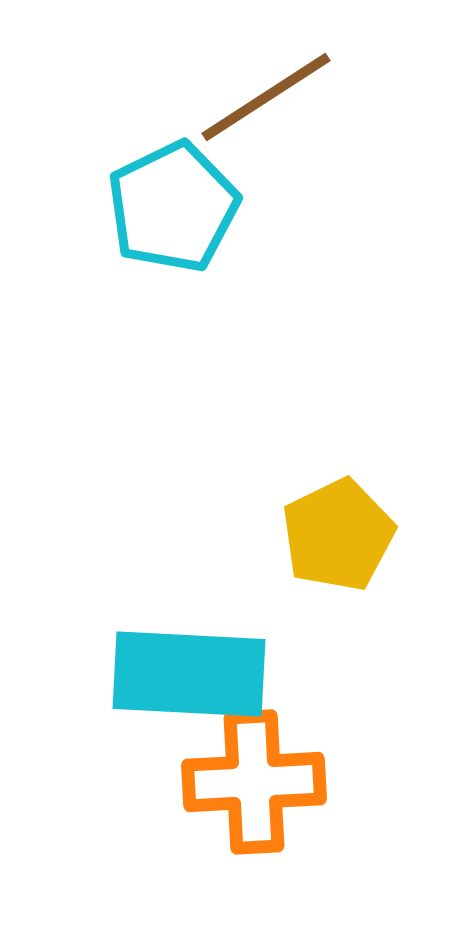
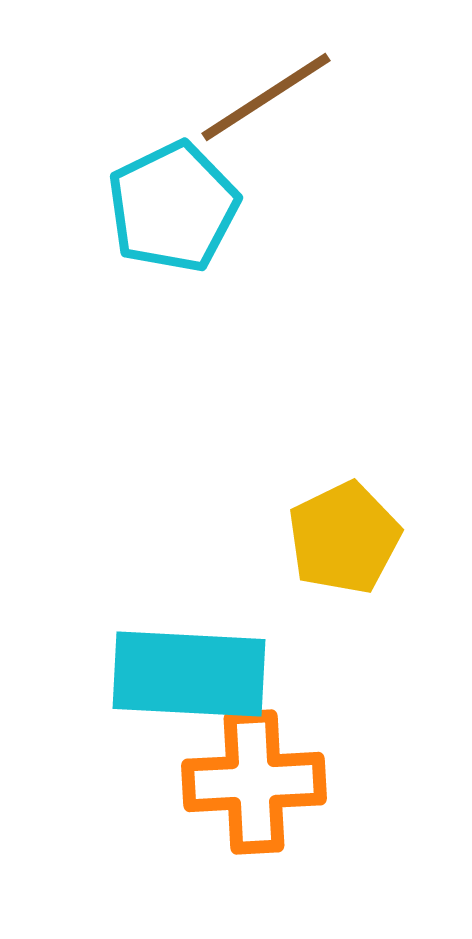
yellow pentagon: moved 6 px right, 3 px down
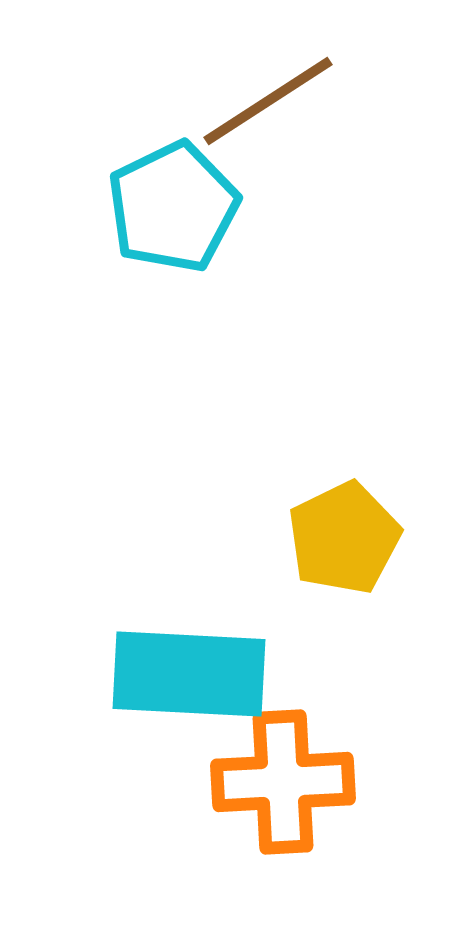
brown line: moved 2 px right, 4 px down
orange cross: moved 29 px right
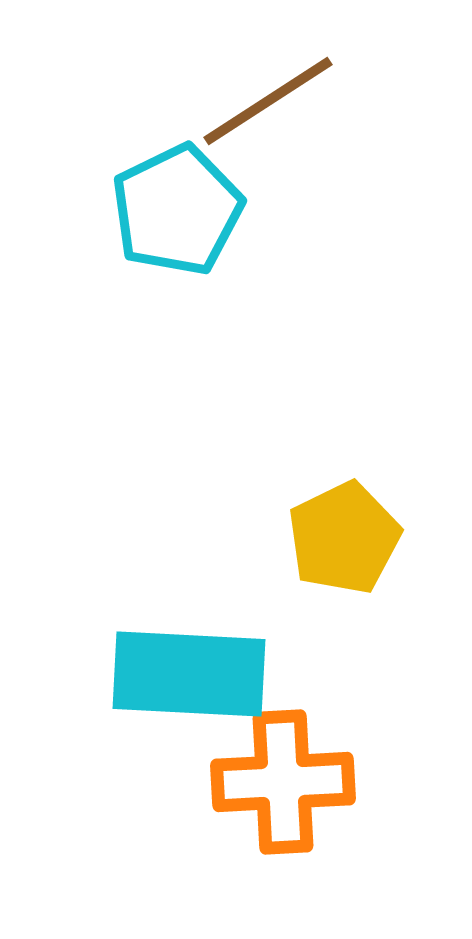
cyan pentagon: moved 4 px right, 3 px down
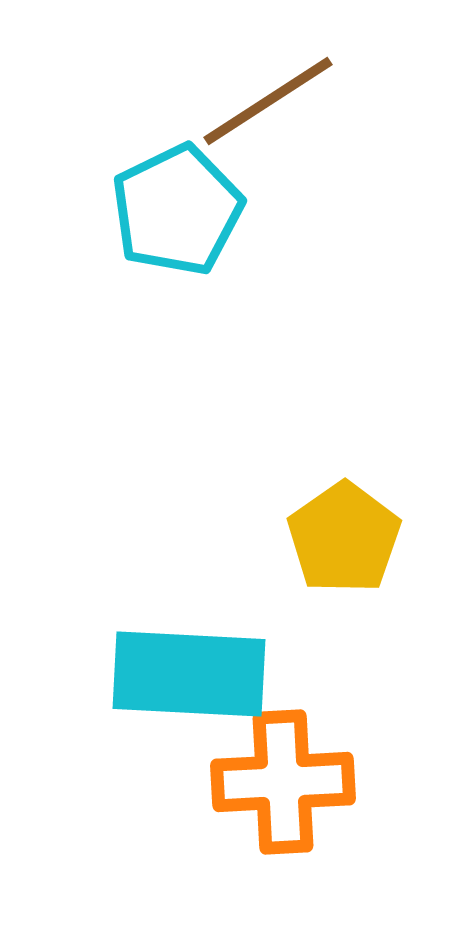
yellow pentagon: rotated 9 degrees counterclockwise
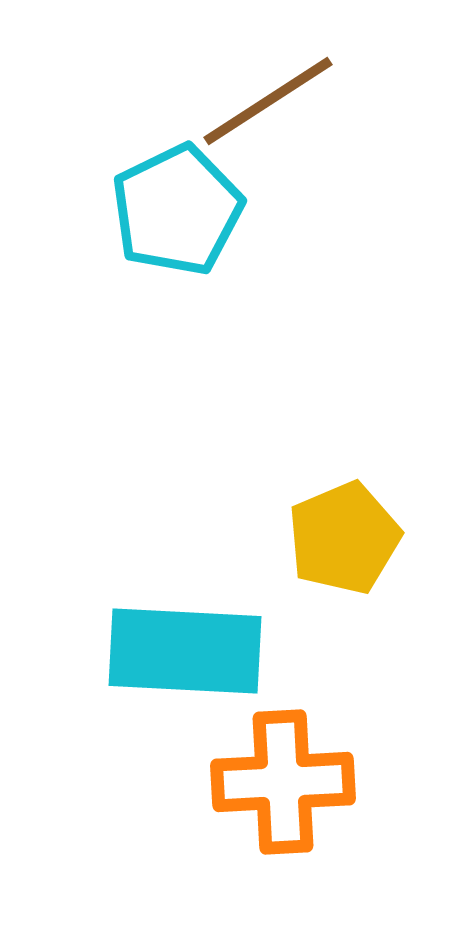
yellow pentagon: rotated 12 degrees clockwise
cyan rectangle: moved 4 px left, 23 px up
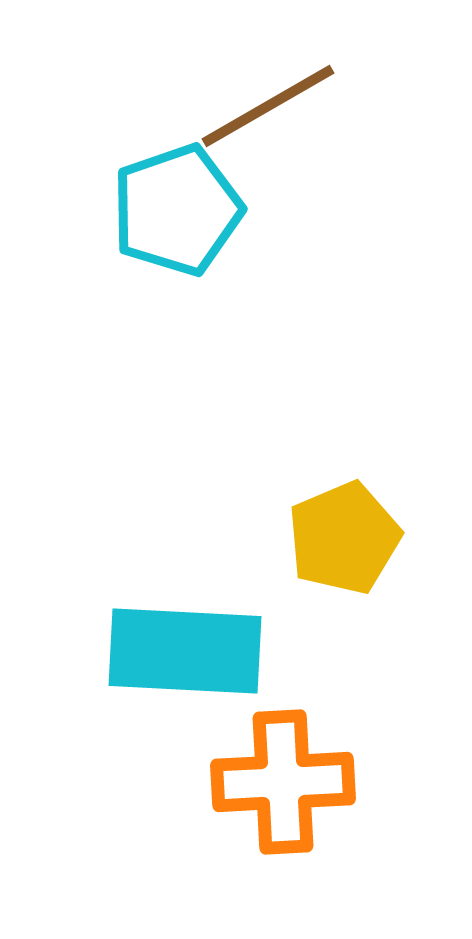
brown line: moved 5 px down; rotated 3 degrees clockwise
cyan pentagon: rotated 7 degrees clockwise
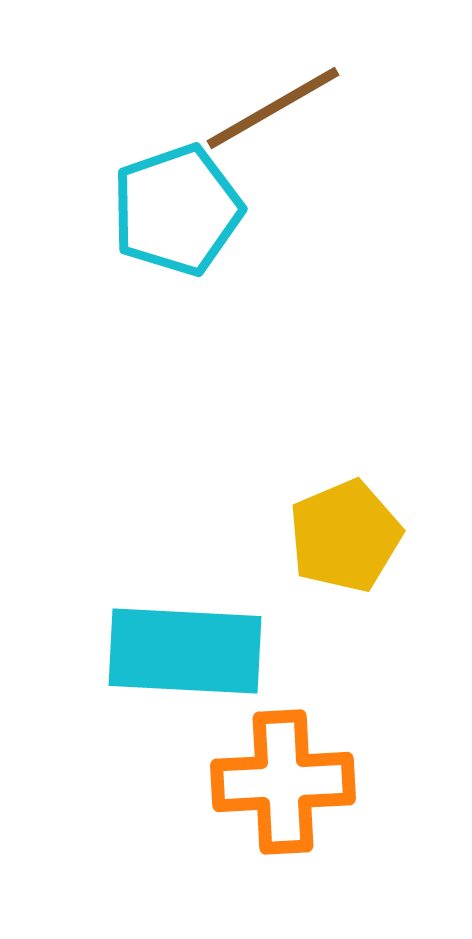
brown line: moved 5 px right, 2 px down
yellow pentagon: moved 1 px right, 2 px up
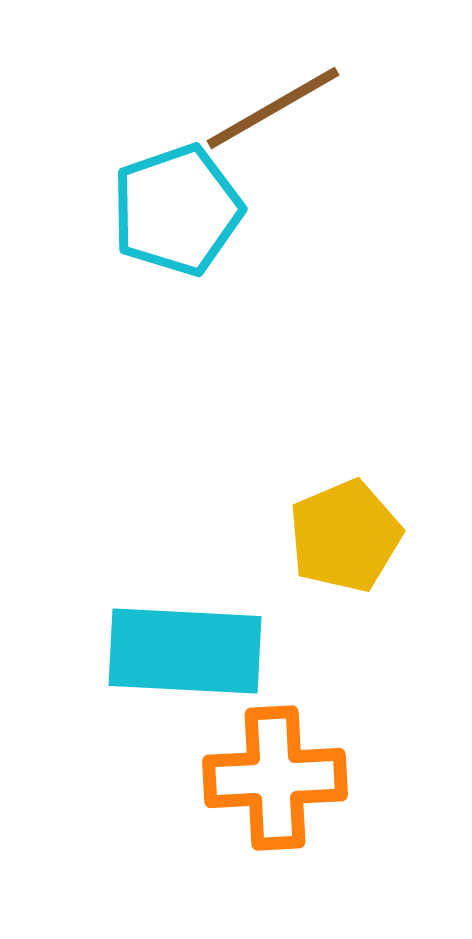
orange cross: moved 8 px left, 4 px up
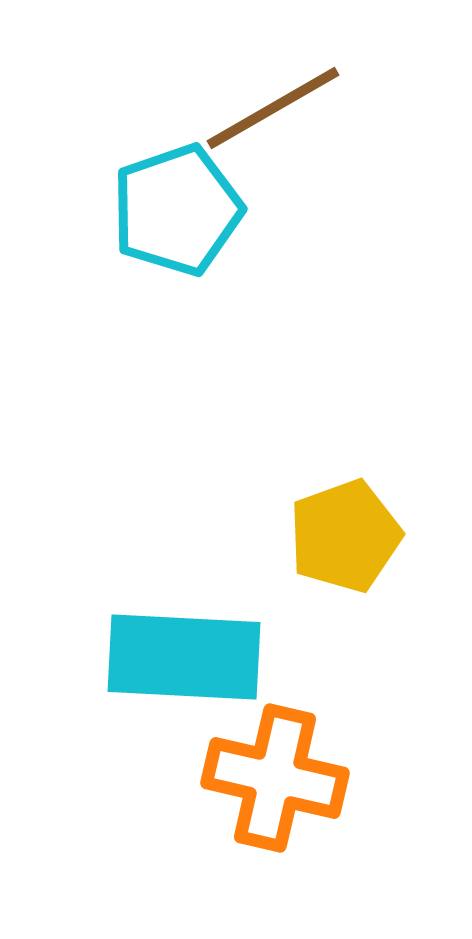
yellow pentagon: rotated 3 degrees clockwise
cyan rectangle: moved 1 px left, 6 px down
orange cross: rotated 16 degrees clockwise
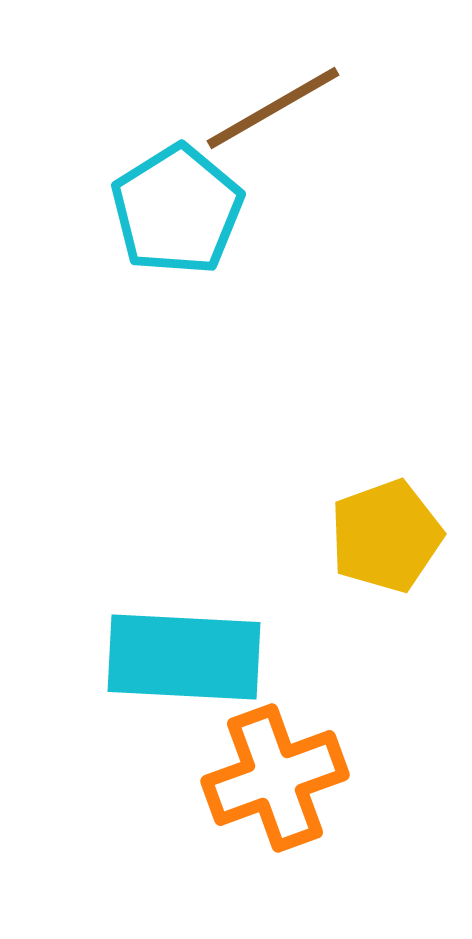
cyan pentagon: rotated 13 degrees counterclockwise
yellow pentagon: moved 41 px right
orange cross: rotated 33 degrees counterclockwise
